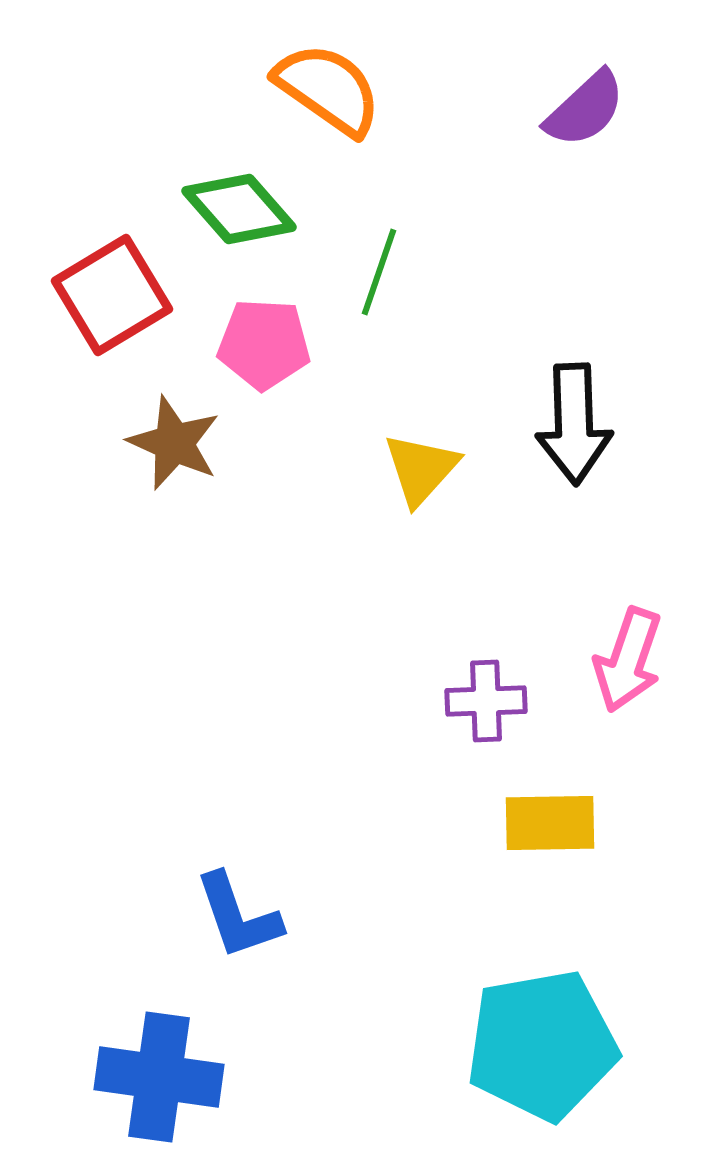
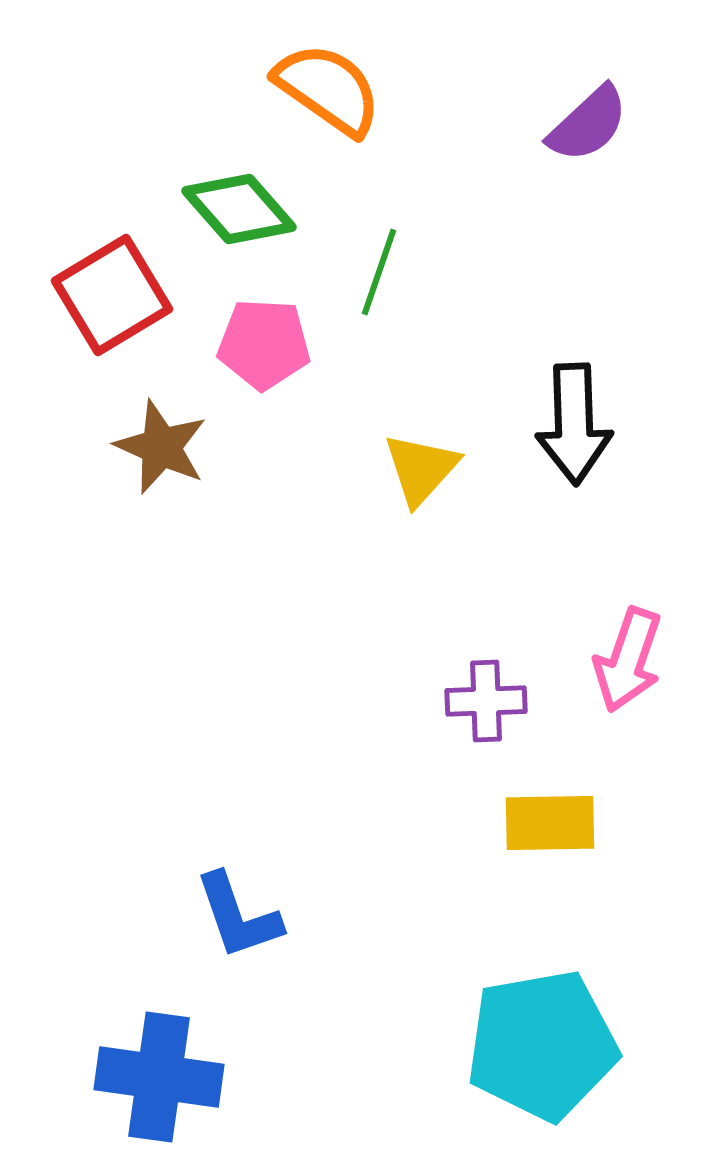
purple semicircle: moved 3 px right, 15 px down
brown star: moved 13 px left, 4 px down
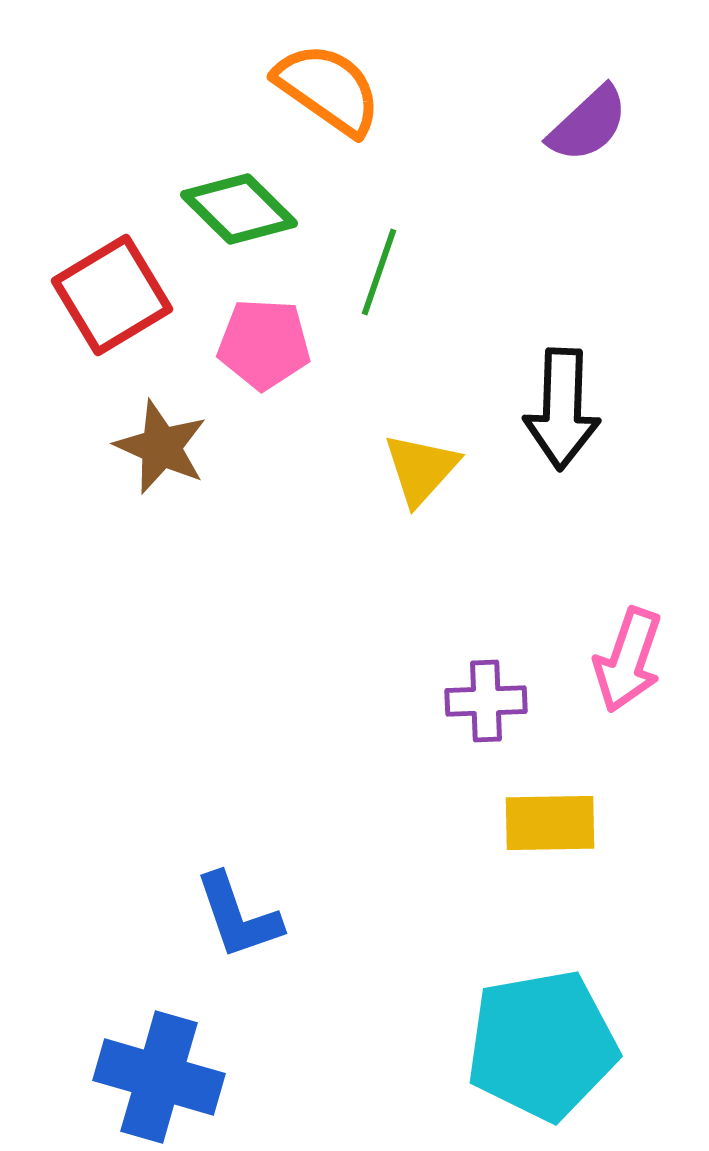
green diamond: rotated 4 degrees counterclockwise
black arrow: moved 12 px left, 15 px up; rotated 4 degrees clockwise
blue cross: rotated 8 degrees clockwise
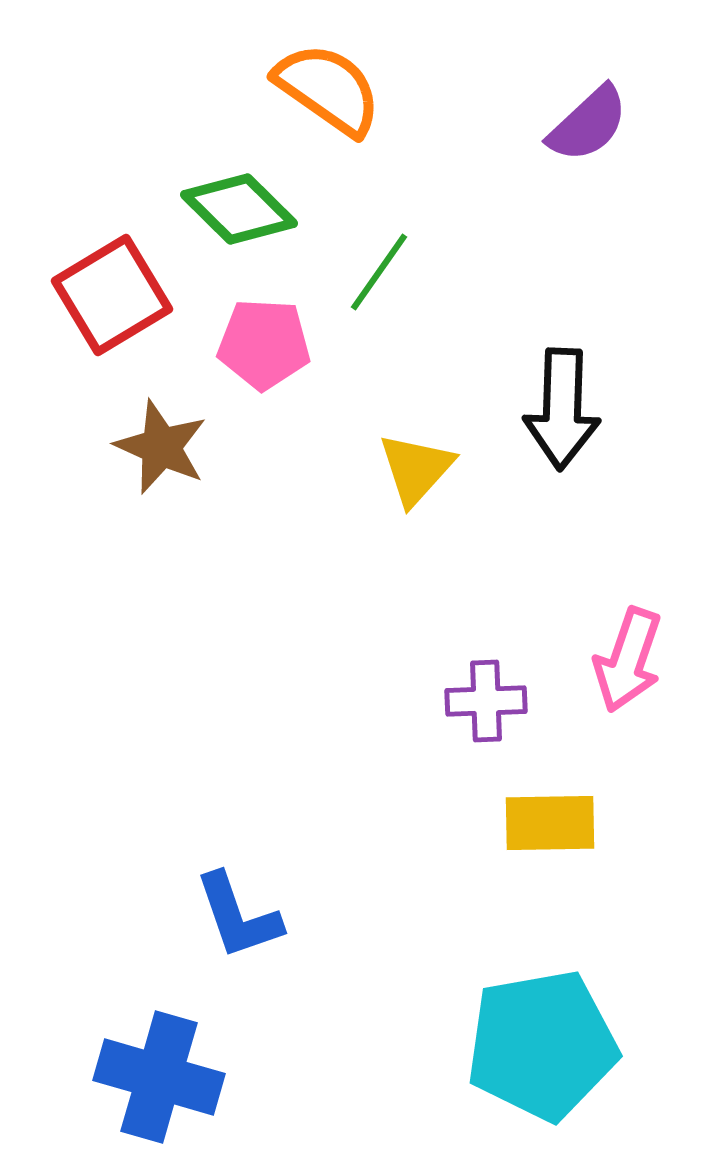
green line: rotated 16 degrees clockwise
yellow triangle: moved 5 px left
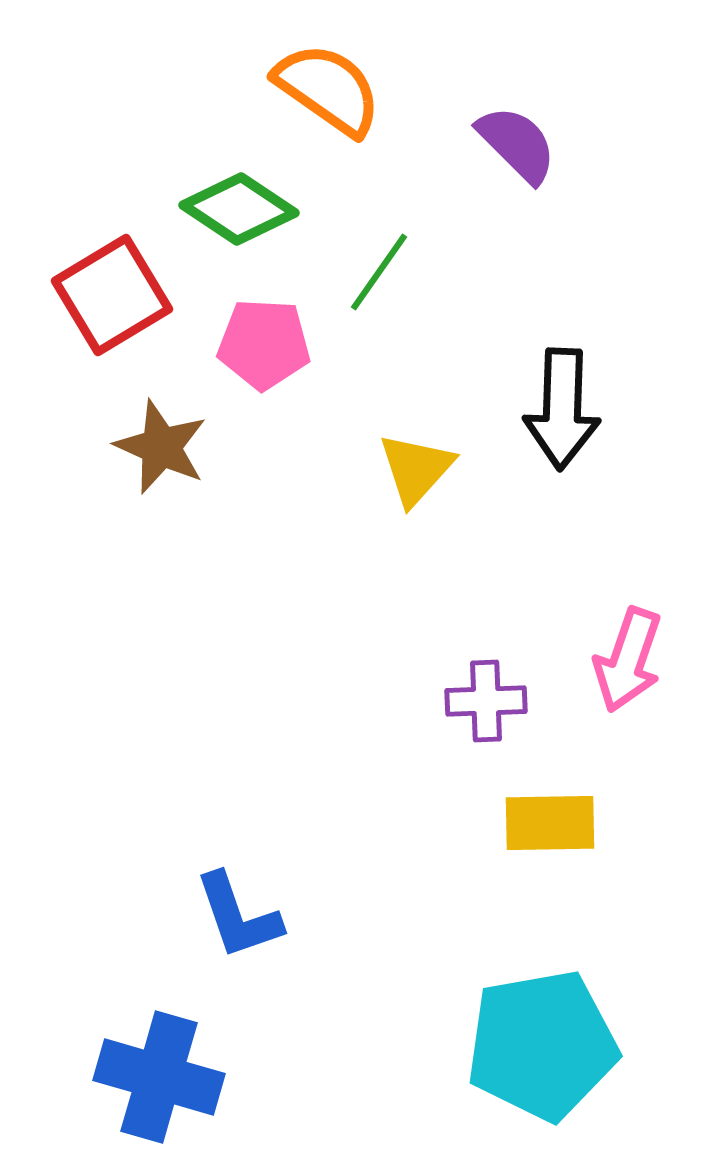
purple semicircle: moved 71 px left, 20 px down; rotated 92 degrees counterclockwise
green diamond: rotated 11 degrees counterclockwise
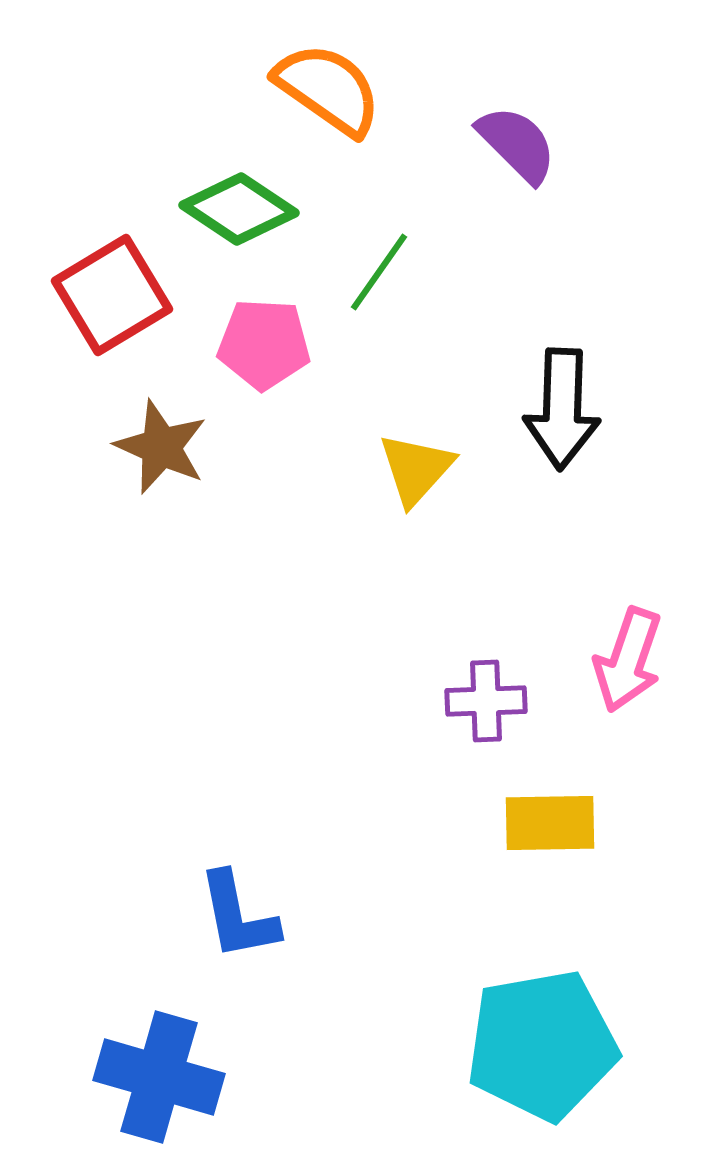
blue L-shape: rotated 8 degrees clockwise
